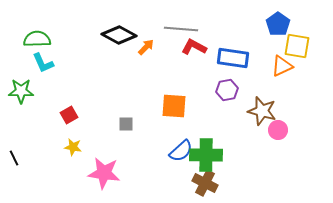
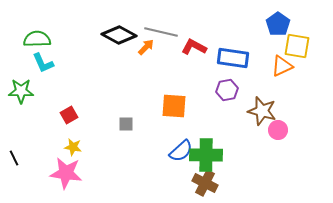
gray line: moved 20 px left, 3 px down; rotated 8 degrees clockwise
pink star: moved 38 px left
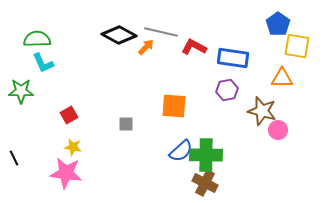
orange triangle: moved 12 px down; rotated 25 degrees clockwise
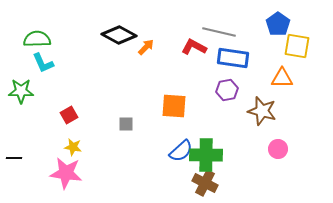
gray line: moved 58 px right
pink circle: moved 19 px down
black line: rotated 63 degrees counterclockwise
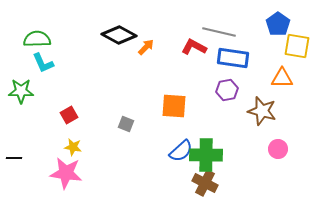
gray square: rotated 21 degrees clockwise
